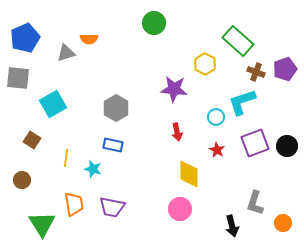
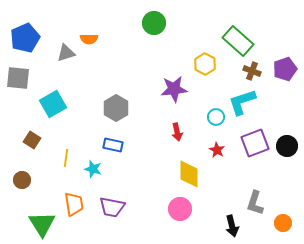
brown cross: moved 4 px left, 1 px up
purple star: rotated 12 degrees counterclockwise
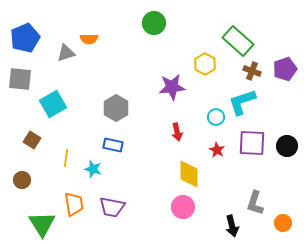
gray square: moved 2 px right, 1 px down
purple star: moved 2 px left, 2 px up
purple square: moved 3 px left; rotated 24 degrees clockwise
pink circle: moved 3 px right, 2 px up
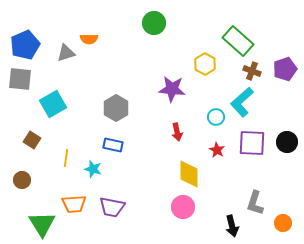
blue pentagon: moved 7 px down
purple star: moved 2 px down; rotated 12 degrees clockwise
cyan L-shape: rotated 24 degrees counterclockwise
black circle: moved 4 px up
orange trapezoid: rotated 95 degrees clockwise
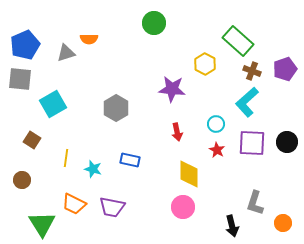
cyan L-shape: moved 5 px right
cyan circle: moved 7 px down
blue rectangle: moved 17 px right, 15 px down
orange trapezoid: rotated 30 degrees clockwise
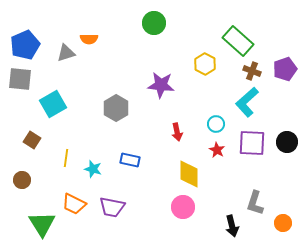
purple star: moved 11 px left, 4 px up
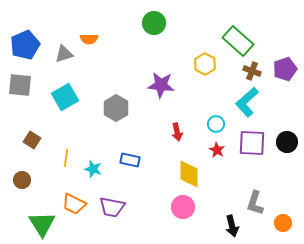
gray triangle: moved 2 px left, 1 px down
gray square: moved 6 px down
cyan square: moved 12 px right, 7 px up
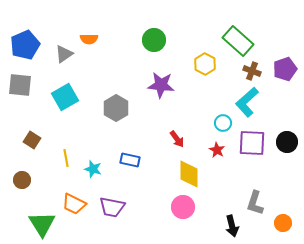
green circle: moved 17 px down
gray triangle: rotated 18 degrees counterclockwise
cyan circle: moved 7 px right, 1 px up
red arrow: moved 7 px down; rotated 24 degrees counterclockwise
yellow line: rotated 18 degrees counterclockwise
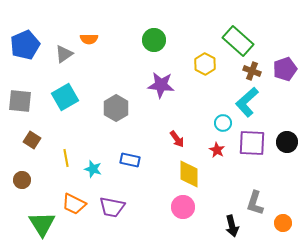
gray square: moved 16 px down
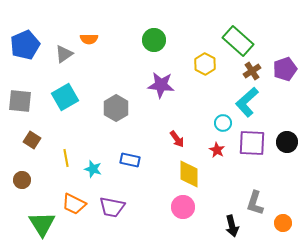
brown cross: rotated 36 degrees clockwise
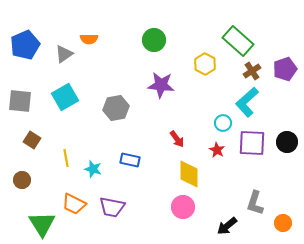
gray hexagon: rotated 20 degrees clockwise
black arrow: moved 5 px left; rotated 65 degrees clockwise
